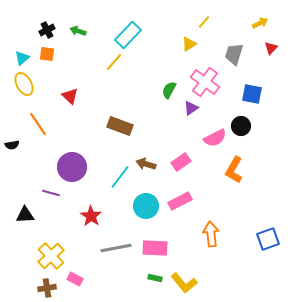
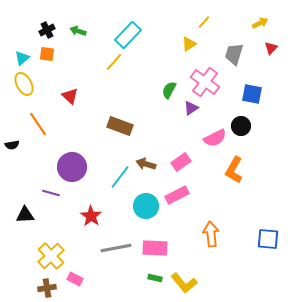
pink rectangle at (180, 201): moved 3 px left, 6 px up
blue square at (268, 239): rotated 25 degrees clockwise
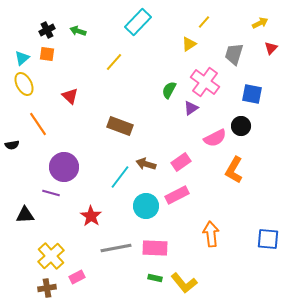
cyan rectangle at (128, 35): moved 10 px right, 13 px up
purple circle at (72, 167): moved 8 px left
pink rectangle at (75, 279): moved 2 px right, 2 px up; rotated 56 degrees counterclockwise
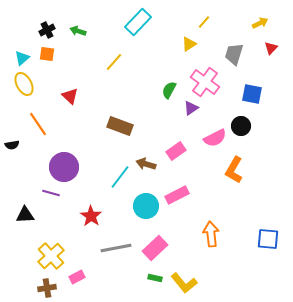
pink rectangle at (181, 162): moved 5 px left, 11 px up
pink rectangle at (155, 248): rotated 45 degrees counterclockwise
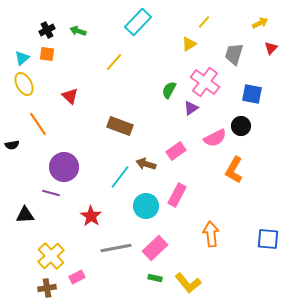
pink rectangle at (177, 195): rotated 35 degrees counterclockwise
yellow L-shape at (184, 283): moved 4 px right
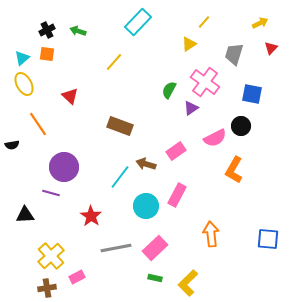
yellow L-shape at (188, 283): rotated 84 degrees clockwise
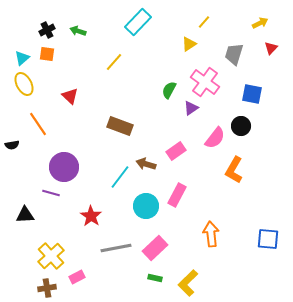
pink semicircle at (215, 138): rotated 25 degrees counterclockwise
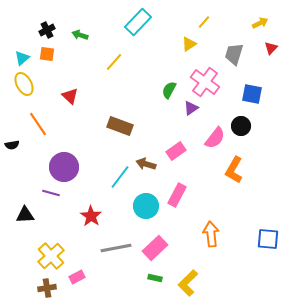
green arrow at (78, 31): moved 2 px right, 4 px down
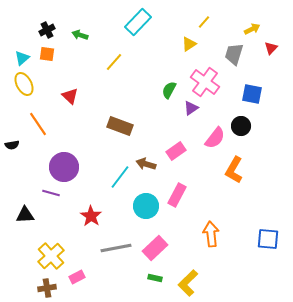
yellow arrow at (260, 23): moved 8 px left, 6 px down
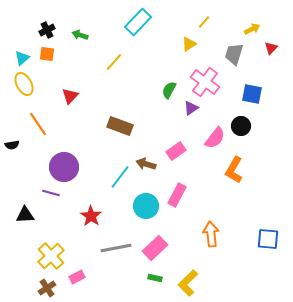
red triangle at (70, 96): rotated 30 degrees clockwise
brown cross at (47, 288): rotated 24 degrees counterclockwise
